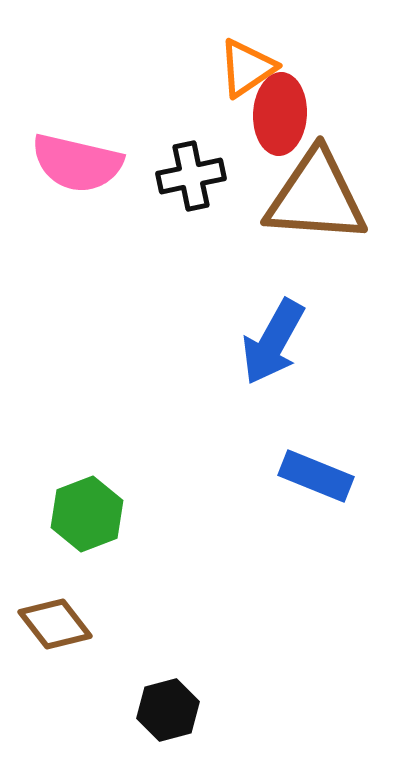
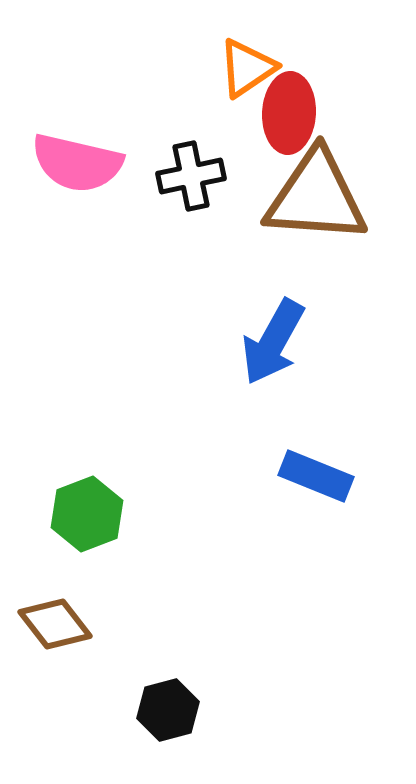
red ellipse: moved 9 px right, 1 px up
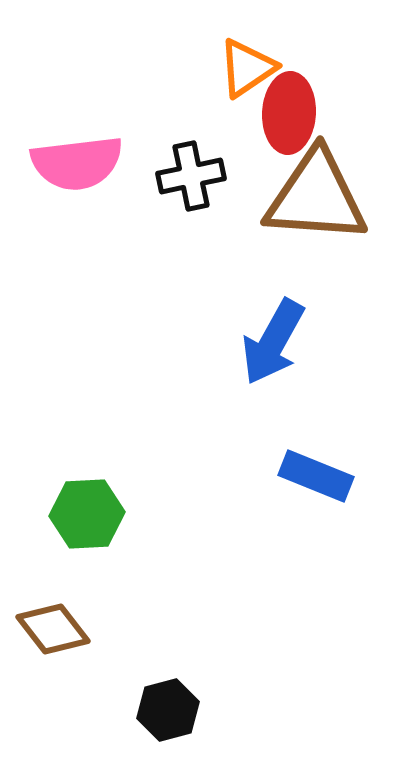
pink semicircle: rotated 20 degrees counterclockwise
green hexagon: rotated 18 degrees clockwise
brown diamond: moved 2 px left, 5 px down
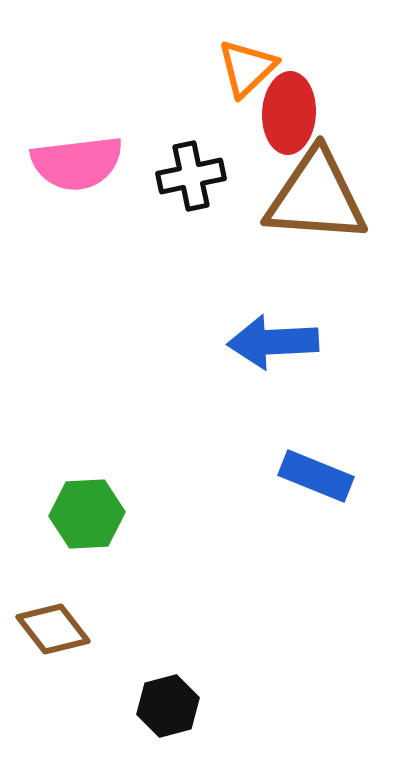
orange triangle: rotated 10 degrees counterclockwise
blue arrow: rotated 58 degrees clockwise
black hexagon: moved 4 px up
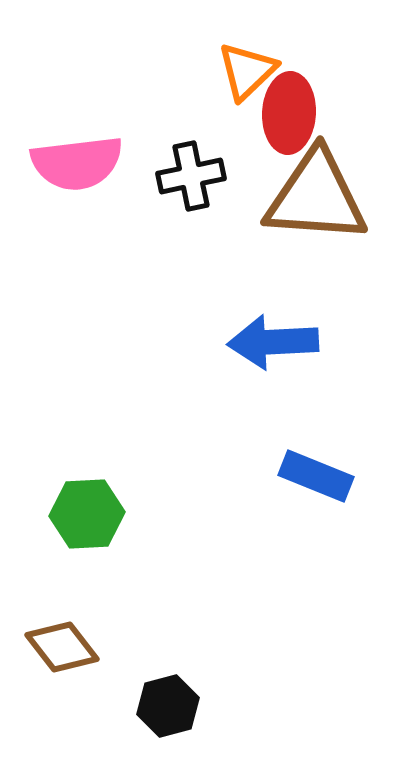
orange triangle: moved 3 px down
brown diamond: moved 9 px right, 18 px down
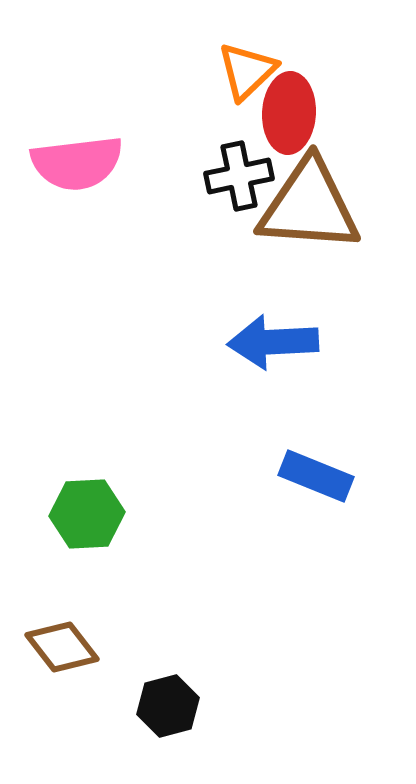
black cross: moved 48 px right
brown triangle: moved 7 px left, 9 px down
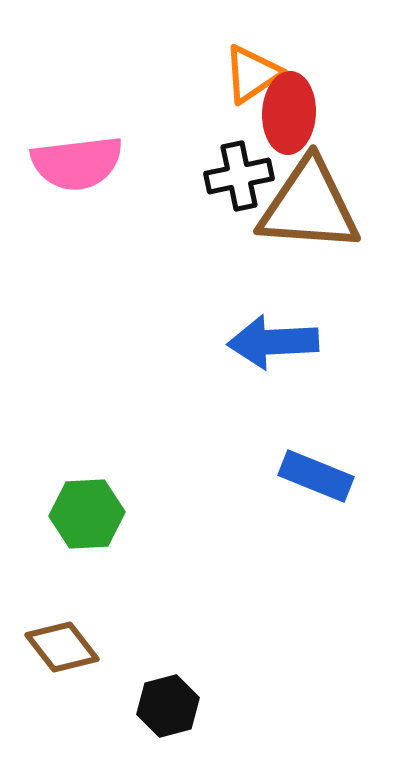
orange triangle: moved 5 px right, 3 px down; rotated 10 degrees clockwise
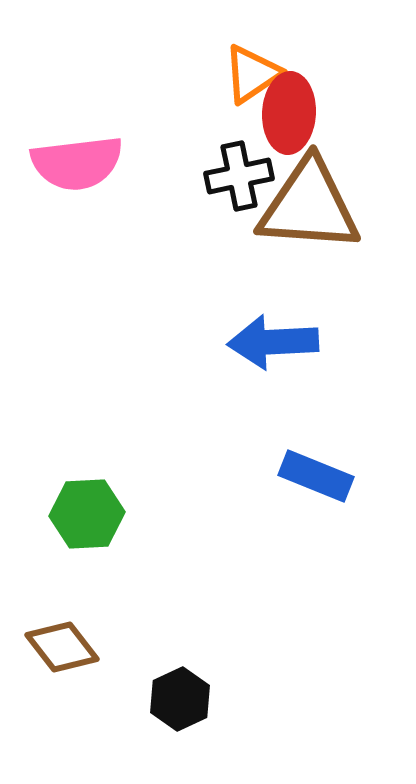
black hexagon: moved 12 px right, 7 px up; rotated 10 degrees counterclockwise
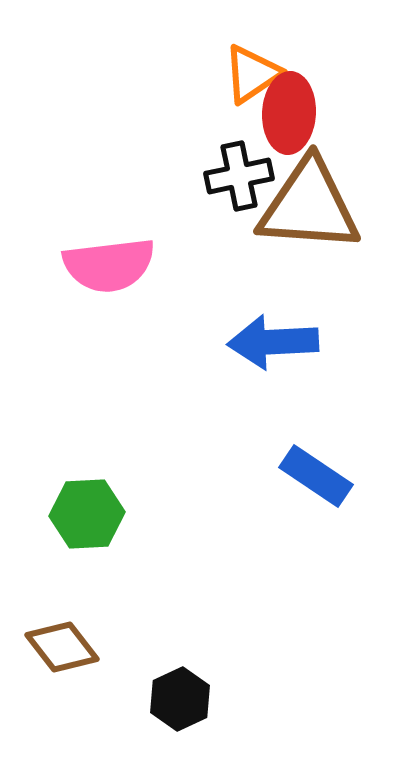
pink semicircle: moved 32 px right, 102 px down
blue rectangle: rotated 12 degrees clockwise
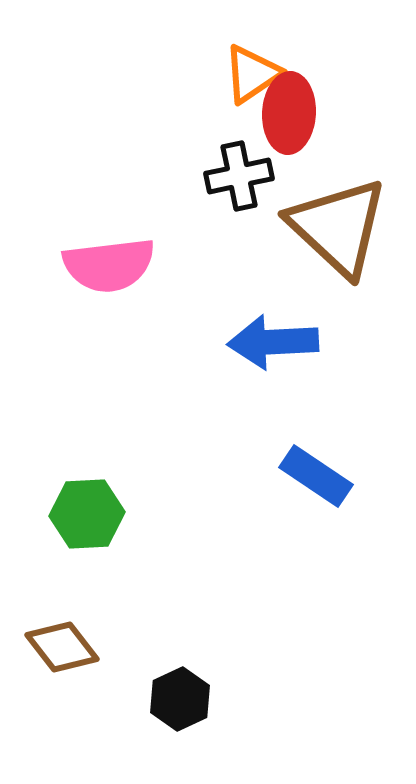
brown triangle: moved 29 px right, 21 px down; rotated 39 degrees clockwise
